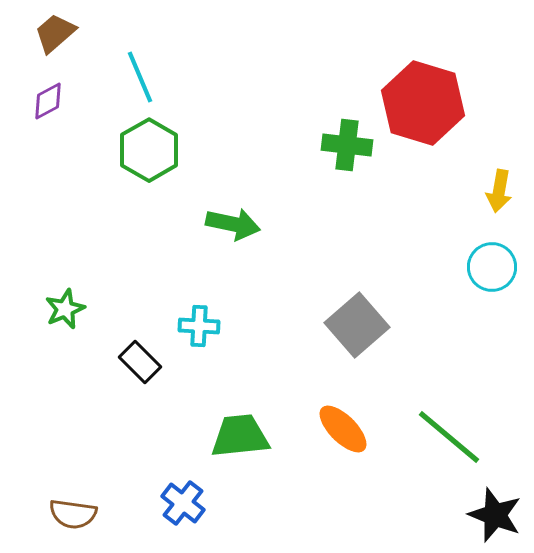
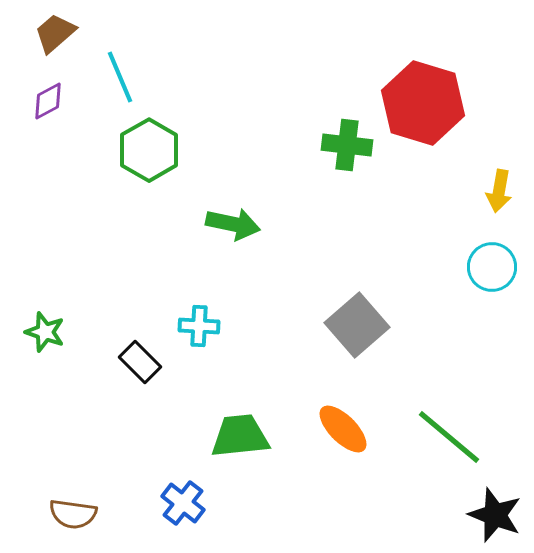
cyan line: moved 20 px left
green star: moved 20 px left, 23 px down; rotated 30 degrees counterclockwise
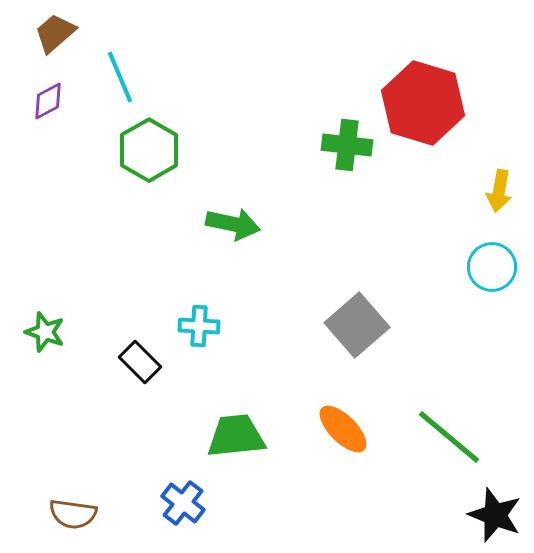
green trapezoid: moved 4 px left
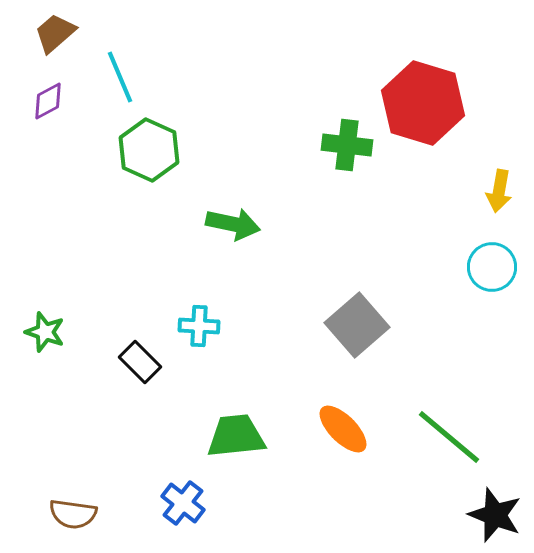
green hexagon: rotated 6 degrees counterclockwise
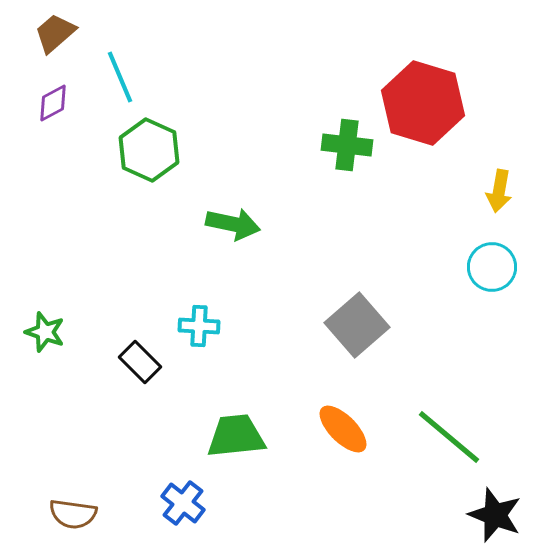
purple diamond: moved 5 px right, 2 px down
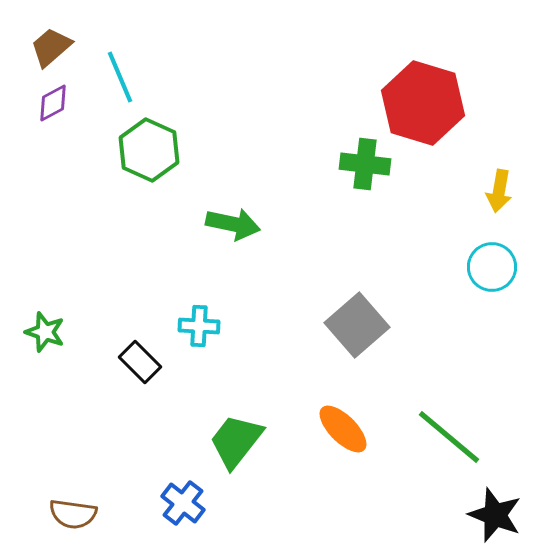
brown trapezoid: moved 4 px left, 14 px down
green cross: moved 18 px right, 19 px down
green trapezoid: moved 5 px down; rotated 46 degrees counterclockwise
